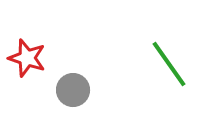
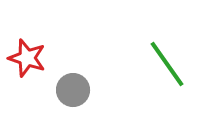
green line: moved 2 px left
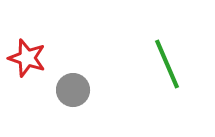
green line: rotated 12 degrees clockwise
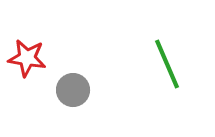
red star: rotated 9 degrees counterclockwise
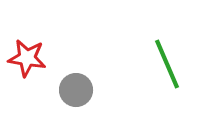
gray circle: moved 3 px right
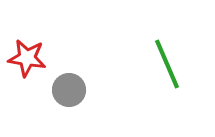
gray circle: moved 7 px left
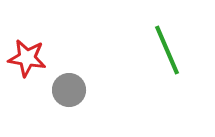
green line: moved 14 px up
